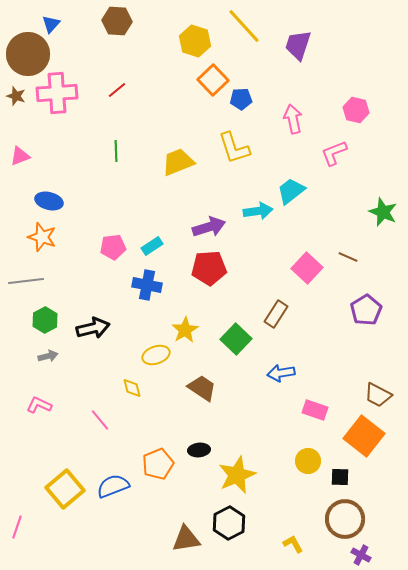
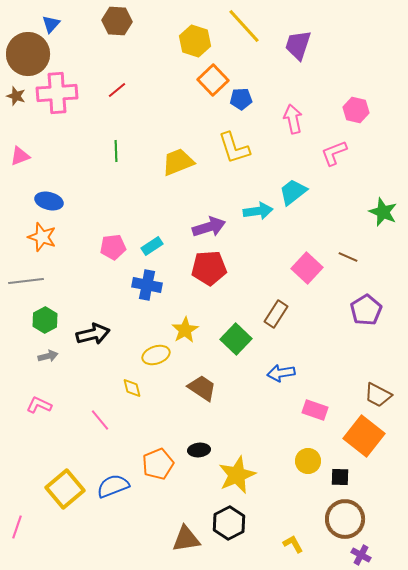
cyan trapezoid at (291, 191): moved 2 px right, 1 px down
black arrow at (93, 328): moved 6 px down
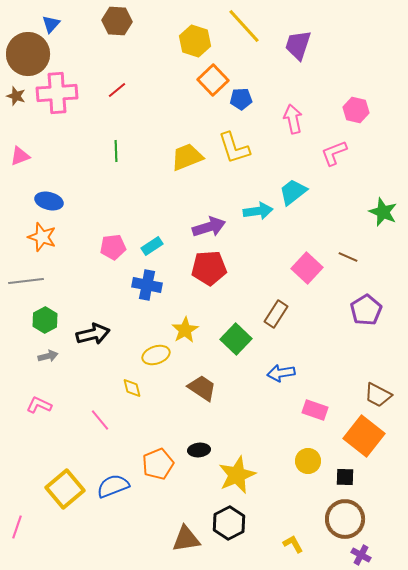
yellow trapezoid at (178, 162): moved 9 px right, 5 px up
black square at (340, 477): moved 5 px right
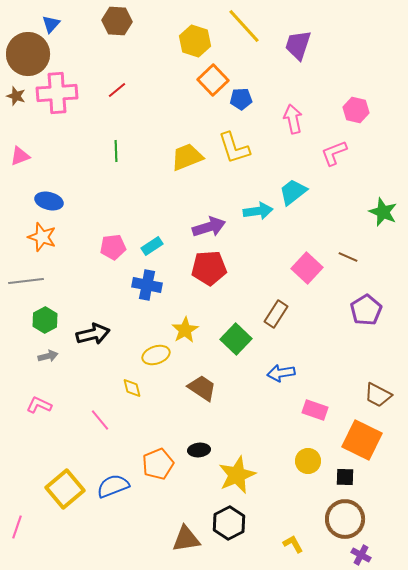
orange square at (364, 436): moved 2 px left, 4 px down; rotated 12 degrees counterclockwise
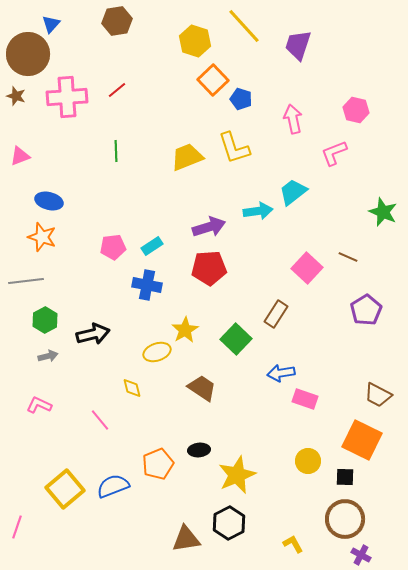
brown hexagon at (117, 21): rotated 12 degrees counterclockwise
pink cross at (57, 93): moved 10 px right, 4 px down
blue pentagon at (241, 99): rotated 20 degrees clockwise
yellow ellipse at (156, 355): moved 1 px right, 3 px up
pink rectangle at (315, 410): moved 10 px left, 11 px up
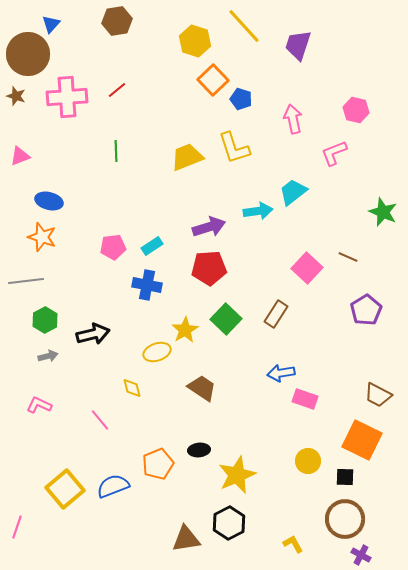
green square at (236, 339): moved 10 px left, 20 px up
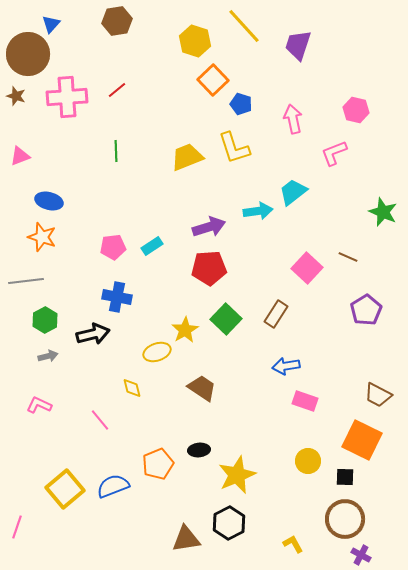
blue pentagon at (241, 99): moved 5 px down
blue cross at (147, 285): moved 30 px left, 12 px down
blue arrow at (281, 373): moved 5 px right, 7 px up
pink rectangle at (305, 399): moved 2 px down
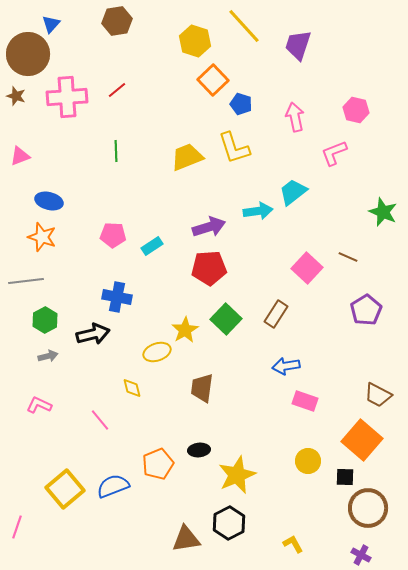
pink arrow at (293, 119): moved 2 px right, 2 px up
pink pentagon at (113, 247): moved 12 px up; rotated 10 degrees clockwise
brown trapezoid at (202, 388): rotated 116 degrees counterclockwise
orange square at (362, 440): rotated 15 degrees clockwise
brown circle at (345, 519): moved 23 px right, 11 px up
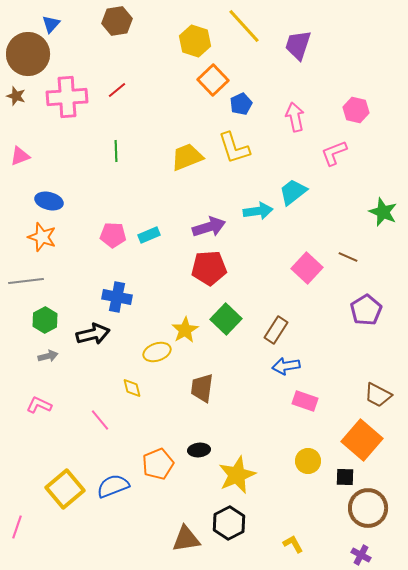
blue pentagon at (241, 104): rotated 30 degrees clockwise
cyan rectangle at (152, 246): moved 3 px left, 11 px up; rotated 10 degrees clockwise
brown rectangle at (276, 314): moved 16 px down
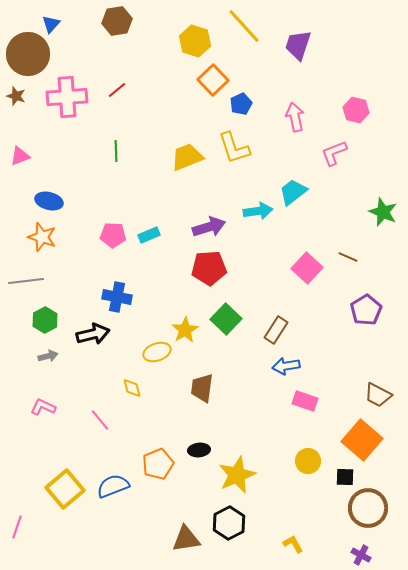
pink L-shape at (39, 405): moved 4 px right, 2 px down
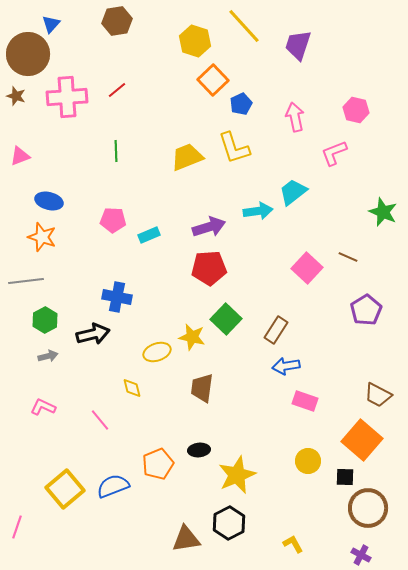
pink pentagon at (113, 235): moved 15 px up
yellow star at (185, 330): moved 7 px right, 7 px down; rotated 28 degrees counterclockwise
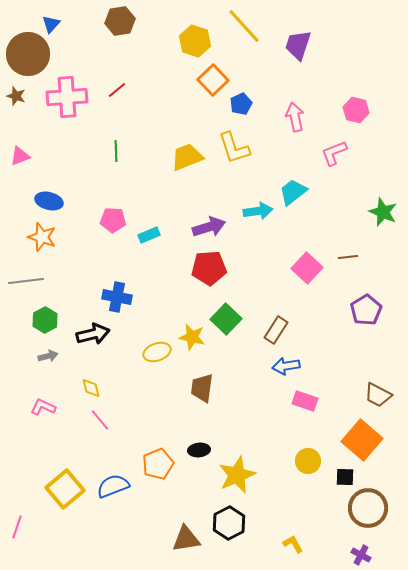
brown hexagon at (117, 21): moved 3 px right
brown line at (348, 257): rotated 30 degrees counterclockwise
yellow diamond at (132, 388): moved 41 px left
